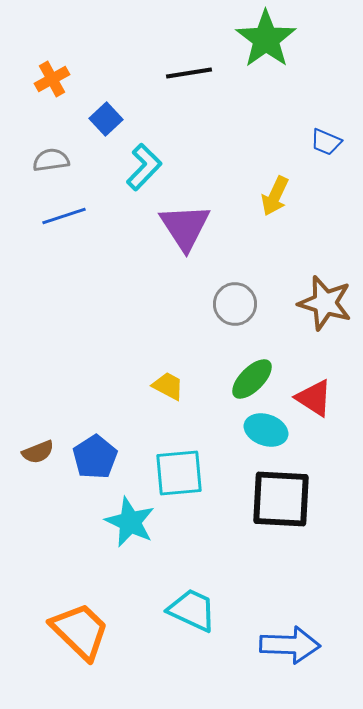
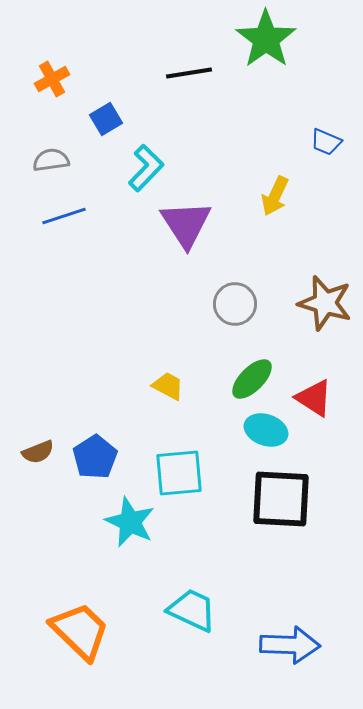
blue square: rotated 12 degrees clockwise
cyan L-shape: moved 2 px right, 1 px down
purple triangle: moved 1 px right, 3 px up
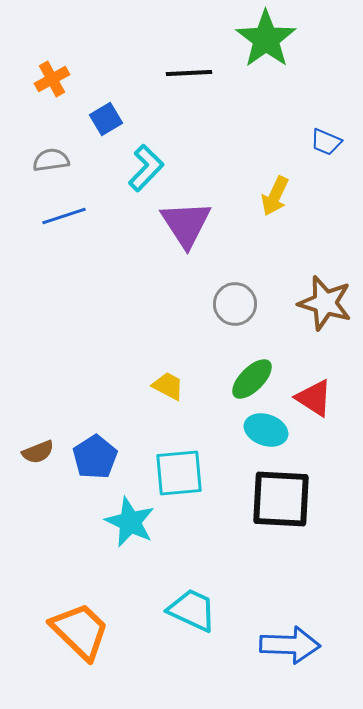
black line: rotated 6 degrees clockwise
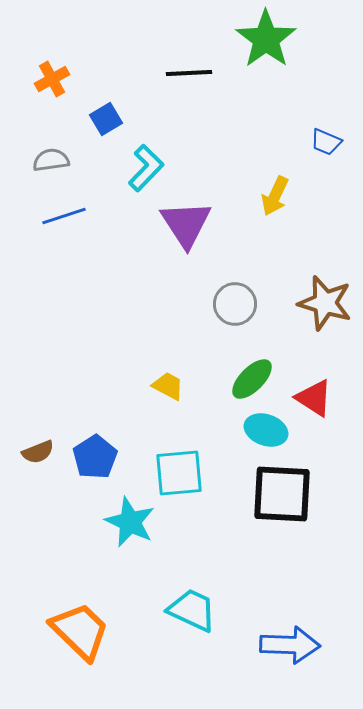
black square: moved 1 px right, 5 px up
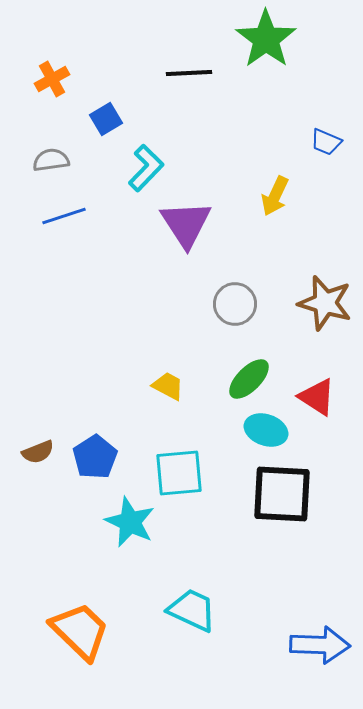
green ellipse: moved 3 px left
red triangle: moved 3 px right, 1 px up
blue arrow: moved 30 px right
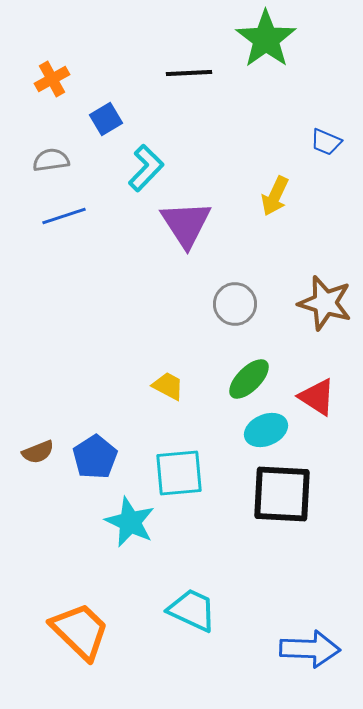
cyan ellipse: rotated 42 degrees counterclockwise
blue arrow: moved 10 px left, 4 px down
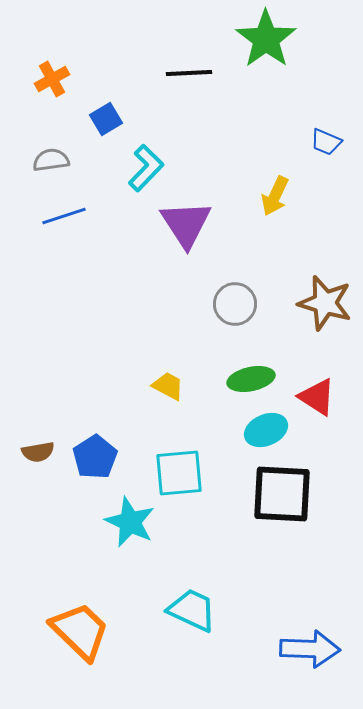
green ellipse: moved 2 px right; rotated 33 degrees clockwise
brown semicircle: rotated 12 degrees clockwise
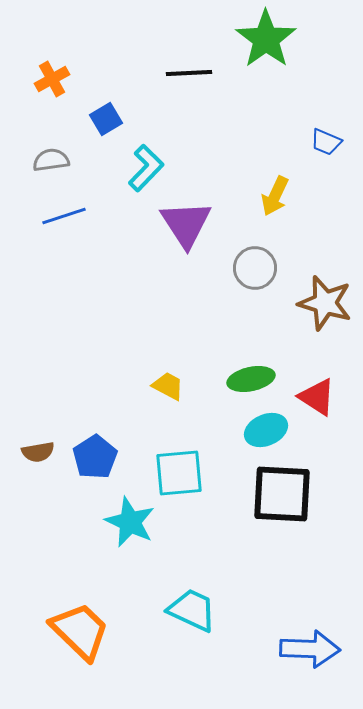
gray circle: moved 20 px right, 36 px up
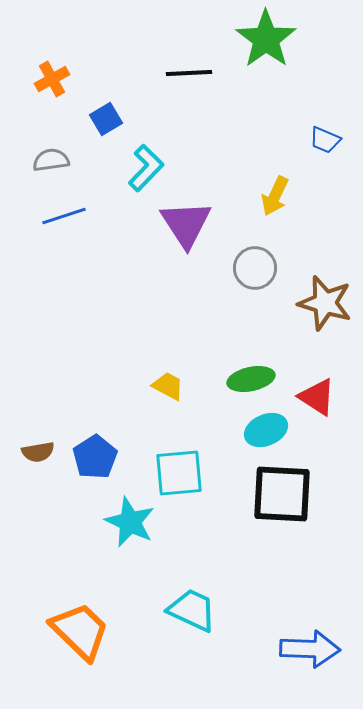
blue trapezoid: moved 1 px left, 2 px up
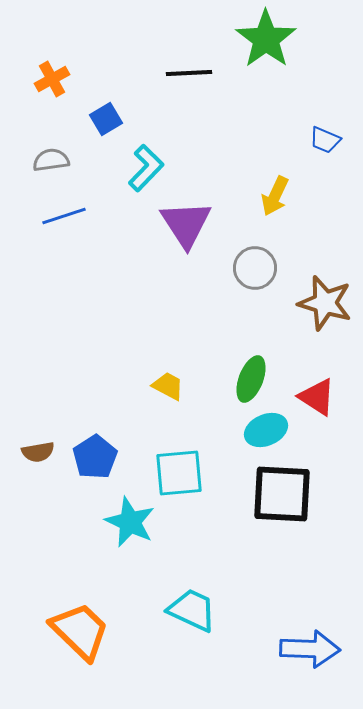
green ellipse: rotated 57 degrees counterclockwise
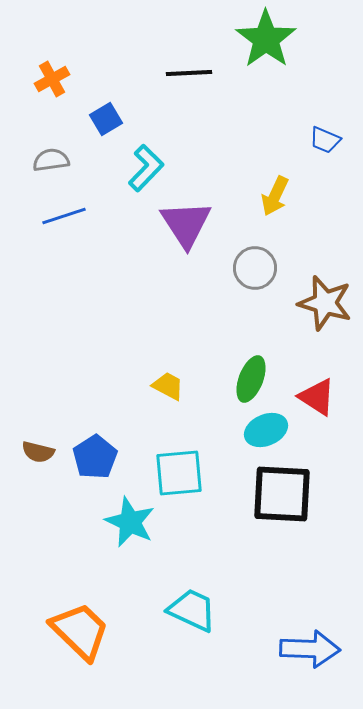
brown semicircle: rotated 24 degrees clockwise
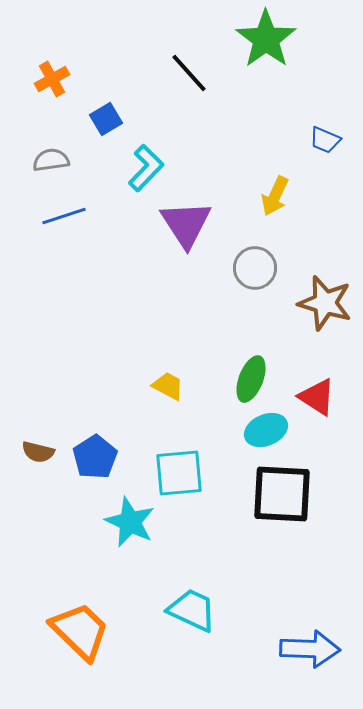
black line: rotated 51 degrees clockwise
